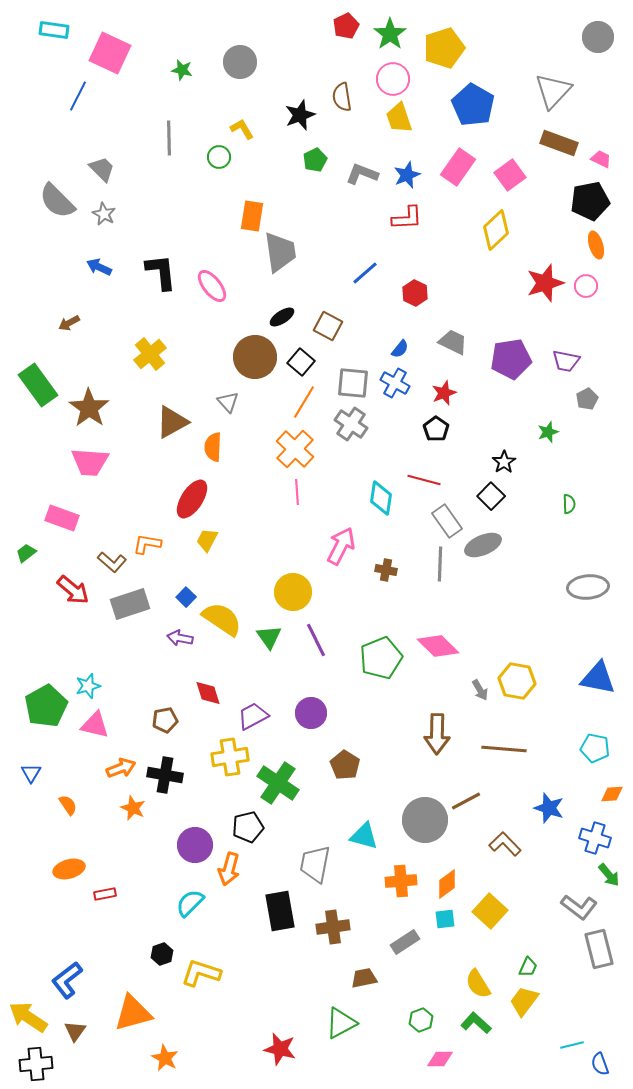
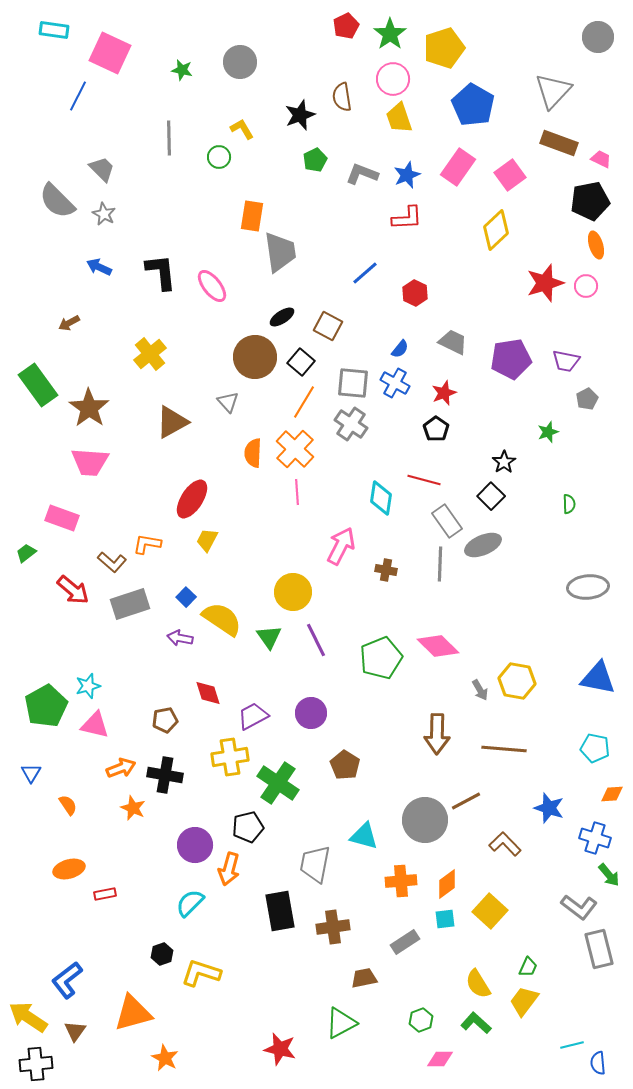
orange semicircle at (213, 447): moved 40 px right, 6 px down
blue semicircle at (600, 1064): moved 2 px left, 1 px up; rotated 15 degrees clockwise
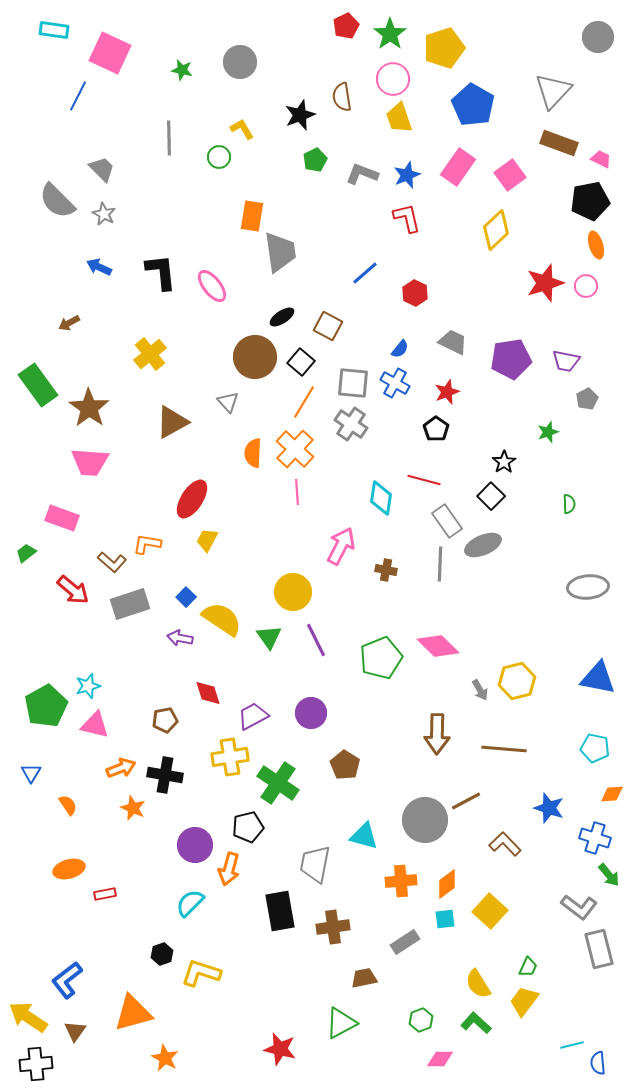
red L-shape at (407, 218): rotated 100 degrees counterclockwise
red star at (444, 393): moved 3 px right, 1 px up
yellow hexagon at (517, 681): rotated 24 degrees counterclockwise
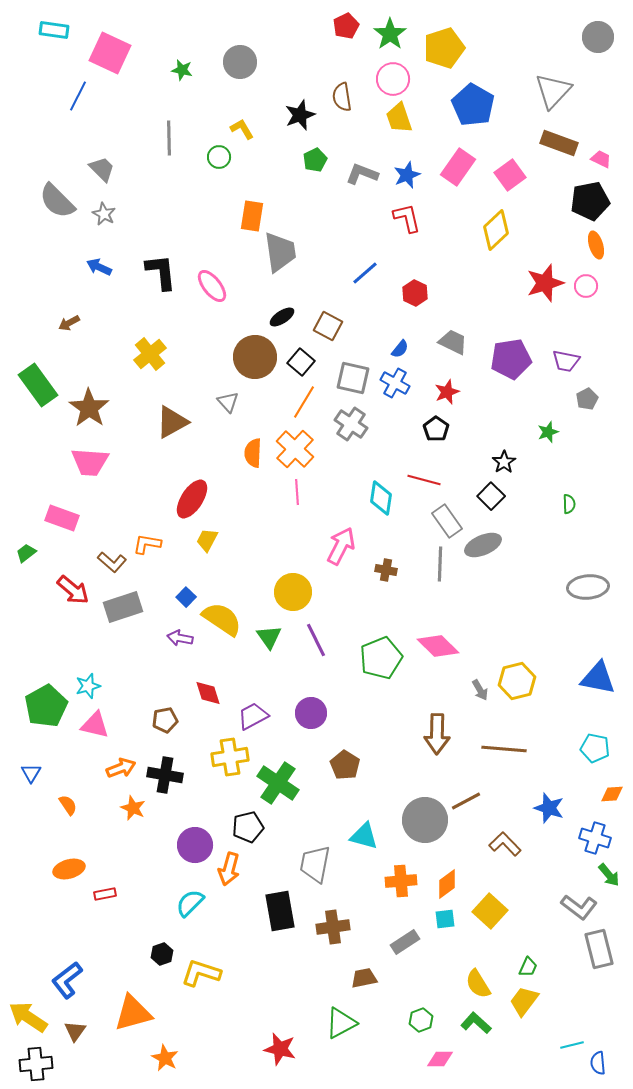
gray square at (353, 383): moved 5 px up; rotated 8 degrees clockwise
gray rectangle at (130, 604): moved 7 px left, 3 px down
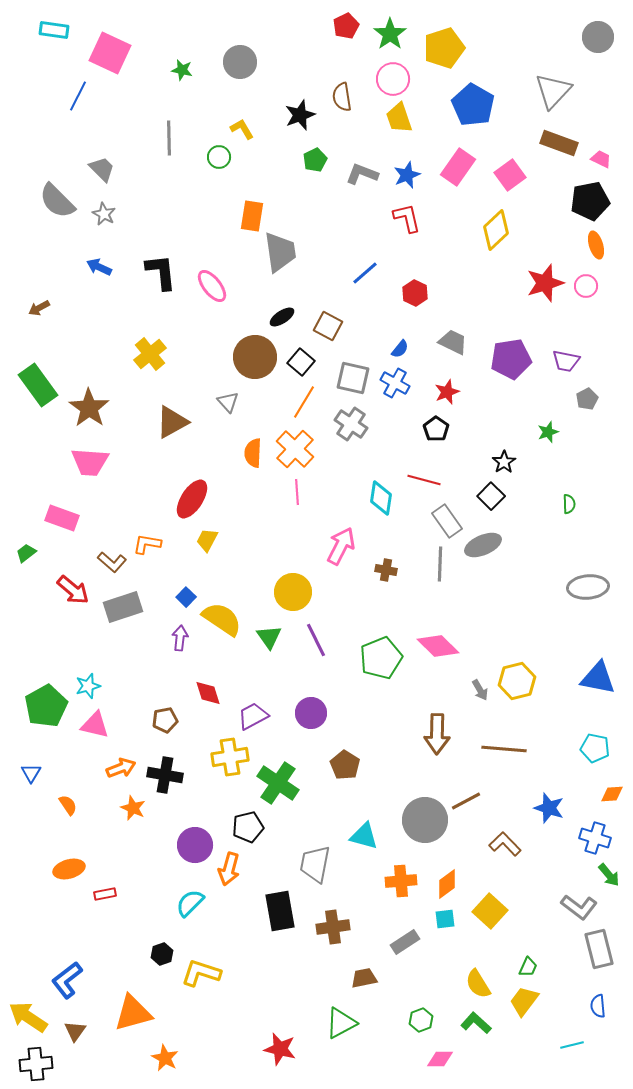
brown arrow at (69, 323): moved 30 px left, 15 px up
purple arrow at (180, 638): rotated 85 degrees clockwise
blue semicircle at (598, 1063): moved 57 px up
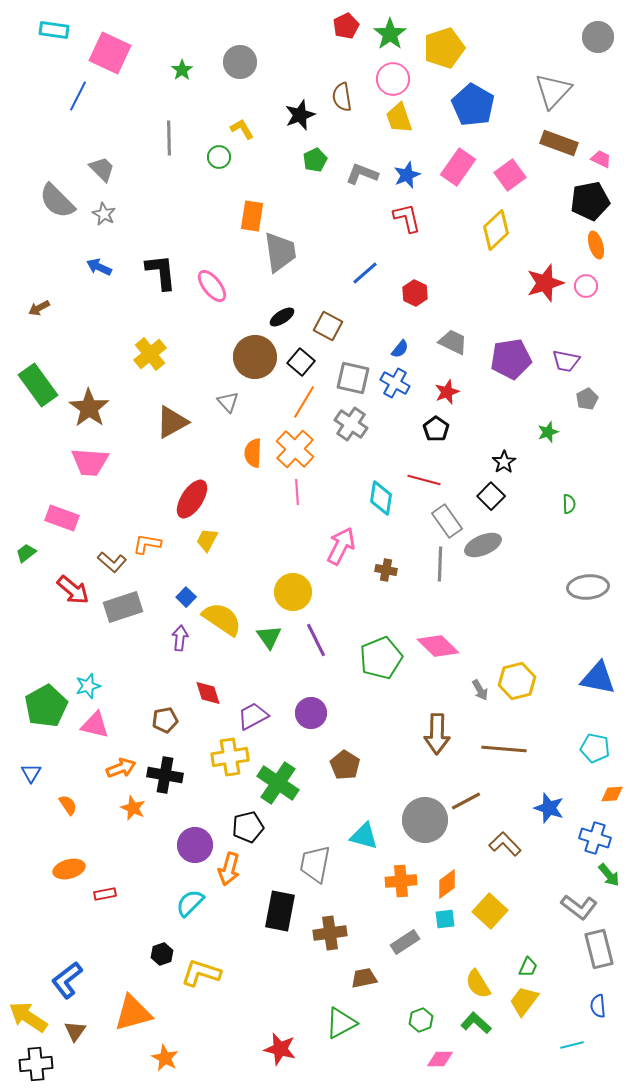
green star at (182, 70): rotated 25 degrees clockwise
black rectangle at (280, 911): rotated 21 degrees clockwise
brown cross at (333, 927): moved 3 px left, 6 px down
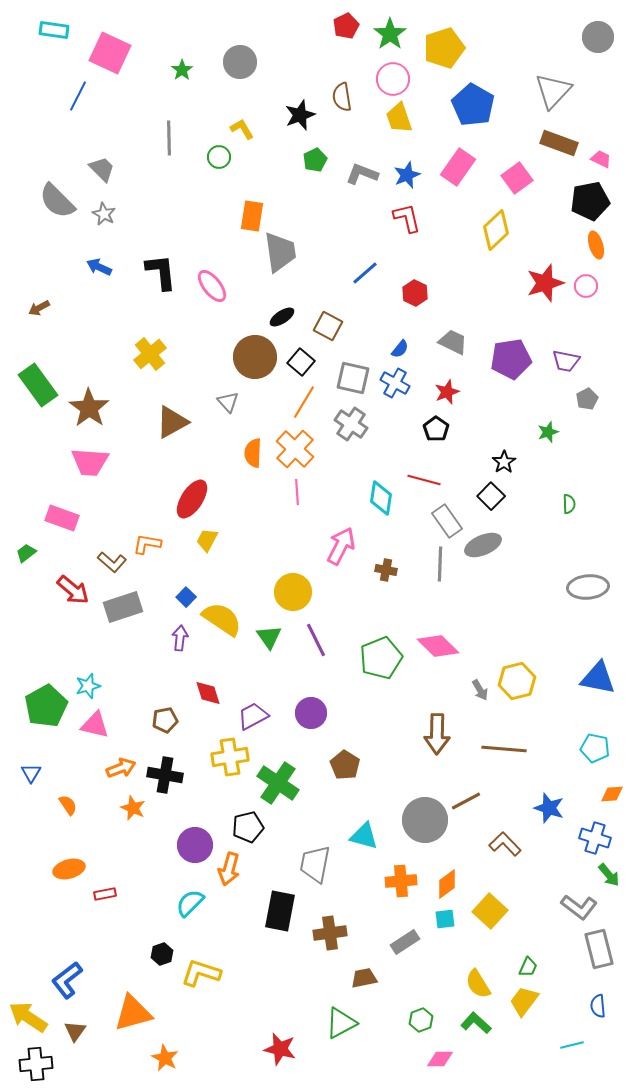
pink square at (510, 175): moved 7 px right, 3 px down
